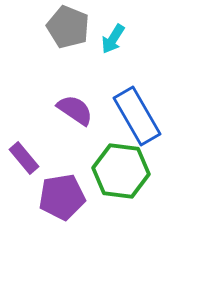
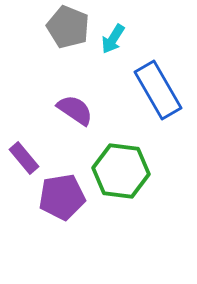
blue rectangle: moved 21 px right, 26 px up
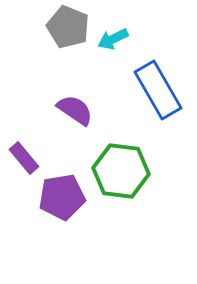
cyan arrow: rotated 32 degrees clockwise
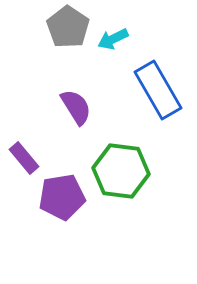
gray pentagon: rotated 12 degrees clockwise
purple semicircle: moved 1 px right, 3 px up; rotated 24 degrees clockwise
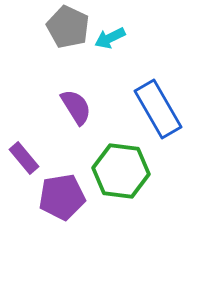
gray pentagon: rotated 9 degrees counterclockwise
cyan arrow: moved 3 px left, 1 px up
blue rectangle: moved 19 px down
